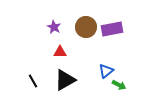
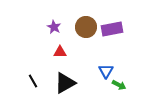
blue triangle: rotated 21 degrees counterclockwise
black triangle: moved 3 px down
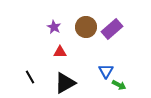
purple rectangle: rotated 30 degrees counterclockwise
black line: moved 3 px left, 4 px up
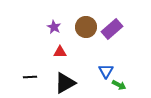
black line: rotated 64 degrees counterclockwise
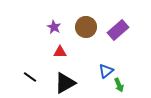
purple rectangle: moved 6 px right, 1 px down
blue triangle: rotated 21 degrees clockwise
black line: rotated 40 degrees clockwise
green arrow: rotated 40 degrees clockwise
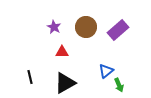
red triangle: moved 2 px right
black line: rotated 40 degrees clockwise
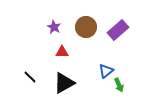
black line: rotated 32 degrees counterclockwise
black triangle: moved 1 px left
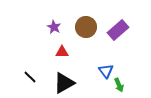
blue triangle: rotated 28 degrees counterclockwise
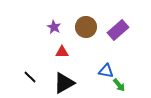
blue triangle: rotated 42 degrees counterclockwise
green arrow: rotated 16 degrees counterclockwise
